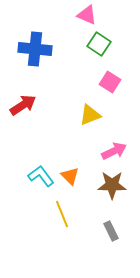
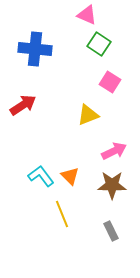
yellow triangle: moved 2 px left
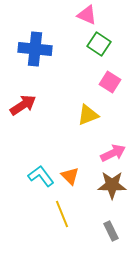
pink arrow: moved 1 px left, 2 px down
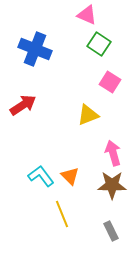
blue cross: rotated 16 degrees clockwise
pink arrow: rotated 80 degrees counterclockwise
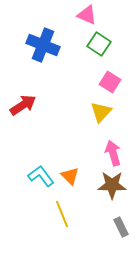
blue cross: moved 8 px right, 4 px up
yellow triangle: moved 13 px right, 3 px up; rotated 25 degrees counterclockwise
gray rectangle: moved 10 px right, 4 px up
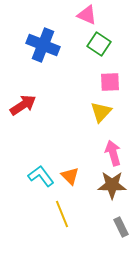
pink square: rotated 35 degrees counterclockwise
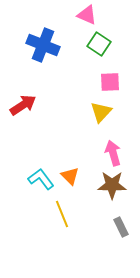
cyan L-shape: moved 3 px down
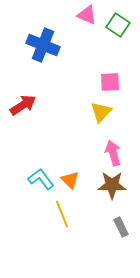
green square: moved 19 px right, 19 px up
orange triangle: moved 4 px down
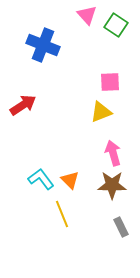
pink triangle: rotated 25 degrees clockwise
green square: moved 2 px left
yellow triangle: rotated 25 degrees clockwise
